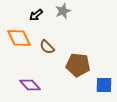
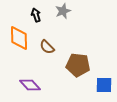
black arrow: rotated 112 degrees clockwise
orange diamond: rotated 25 degrees clockwise
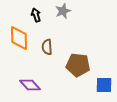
brown semicircle: rotated 42 degrees clockwise
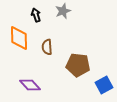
blue square: rotated 30 degrees counterclockwise
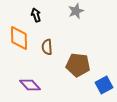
gray star: moved 13 px right
